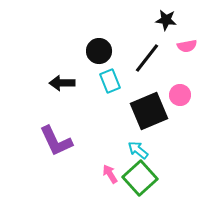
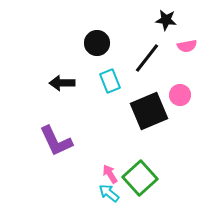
black circle: moved 2 px left, 8 px up
cyan arrow: moved 29 px left, 43 px down
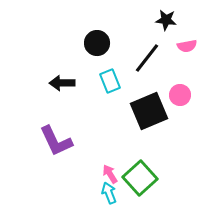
cyan arrow: rotated 30 degrees clockwise
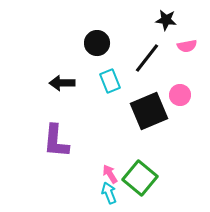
purple L-shape: rotated 30 degrees clockwise
green square: rotated 8 degrees counterclockwise
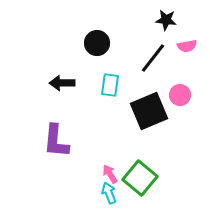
black line: moved 6 px right
cyan rectangle: moved 4 px down; rotated 30 degrees clockwise
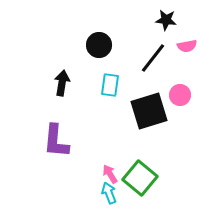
black circle: moved 2 px right, 2 px down
black arrow: rotated 100 degrees clockwise
black square: rotated 6 degrees clockwise
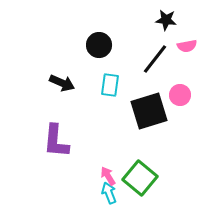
black line: moved 2 px right, 1 px down
black arrow: rotated 105 degrees clockwise
pink arrow: moved 2 px left, 2 px down
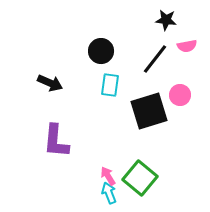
black circle: moved 2 px right, 6 px down
black arrow: moved 12 px left
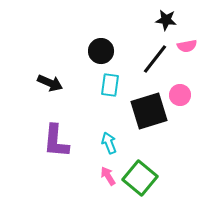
cyan arrow: moved 50 px up
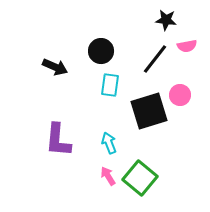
black arrow: moved 5 px right, 16 px up
purple L-shape: moved 2 px right, 1 px up
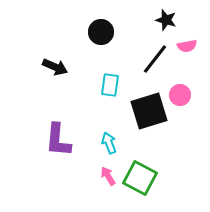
black star: rotated 10 degrees clockwise
black circle: moved 19 px up
green square: rotated 12 degrees counterclockwise
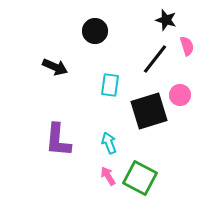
black circle: moved 6 px left, 1 px up
pink semicircle: rotated 96 degrees counterclockwise
